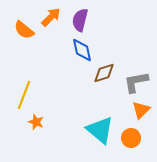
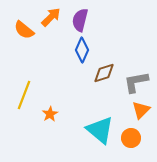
blue diamond: rotated 35 degrees clockwise
orange star: moved 14 px right, 8 px up; rotated 21 degrees clockwise
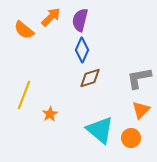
brown diamond: moved 14 px left, 5 px down
gray L-shape: moved 3 px right, 4 px up
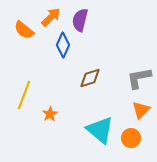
blue diamond: moved 19 px left, 5 px up
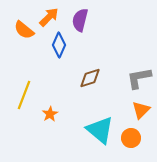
orange arrow: moved 2 px left
blue diamond: moved 4 px left
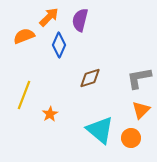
orange semicircle: moved 6 px down; rotated 120 degrees clockwise
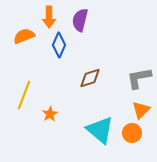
orange arrow: rotated 135 degrees clockwise
orange circle: moved 1 px right, 5 px up
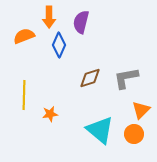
purple semicircle: moved 1 px right, 2 px down
gray L-shape: moved 13 px left
yellow line: rotated 20 degrees counterclockwise
orange star: rotated 21 degrees clockwise
orange circle: moved 2 px right, 1 px down
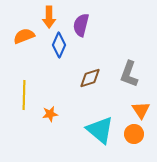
purple semicircle: moved 3 px down
gray L-shape: moved 3 px right, 4 px up; rotated 60 degrees counterclockwise
orange triangle: rotated 18 degrees counterclockwise
